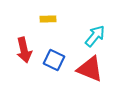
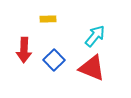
red arrow: rotated 15 degrees clockwise
blue square: rotated 20 degrees clockwise
red triangle: moved 2 px right, 1 px up
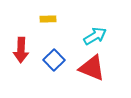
cyan arrow: rotated 20 degrees clockwise
red arrow: moved 3 px left
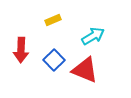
yellow rectangle: moved 5 px right, 1 px down; rotated 21 degrees counterclockwise
cyan arrow: moved 2 px left
red triangle: moved 7 px left, 2 px down
